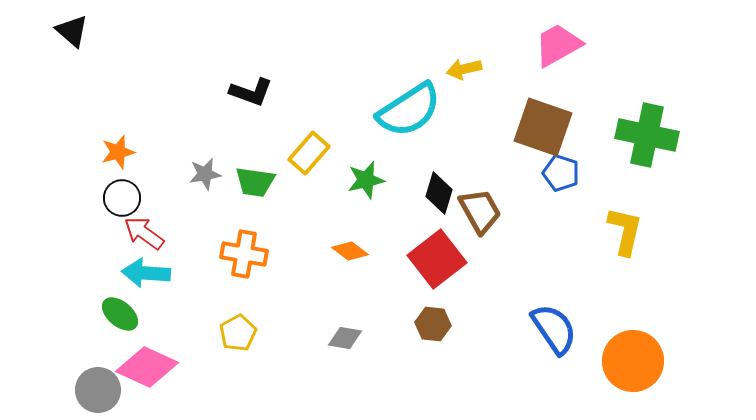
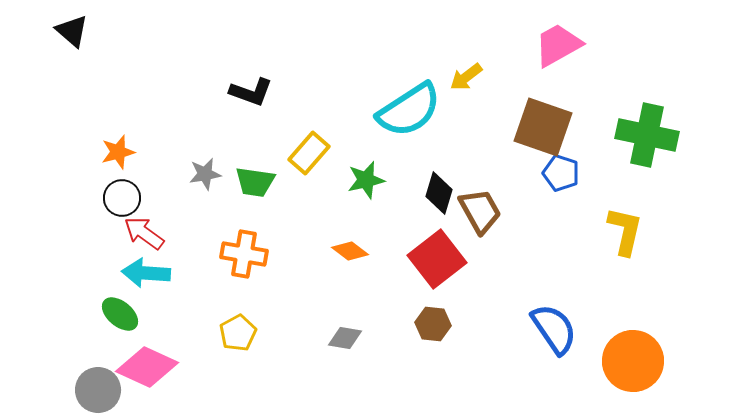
yellow arrow: moved 2 px right, 8 px down; rotated 24 degrees counterclockwise
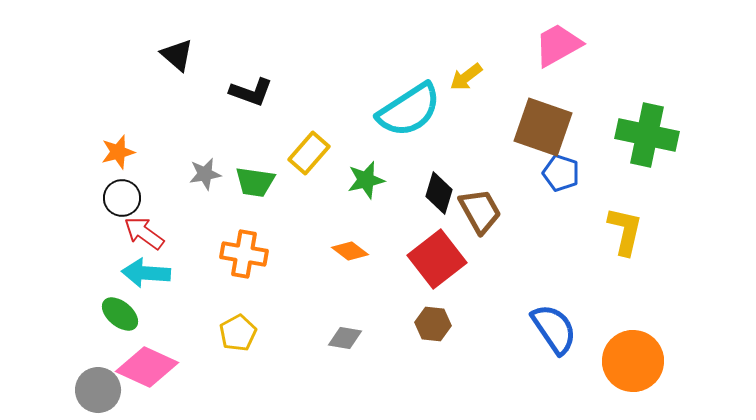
black triangle: moved 105 px right, 24 px down
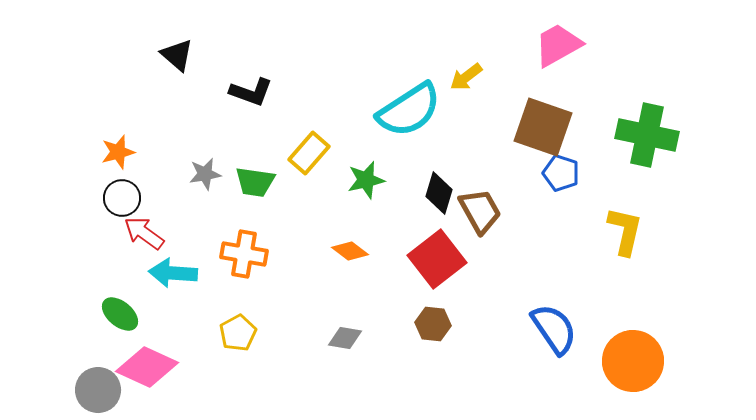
cyan arrow: moved 27 px right
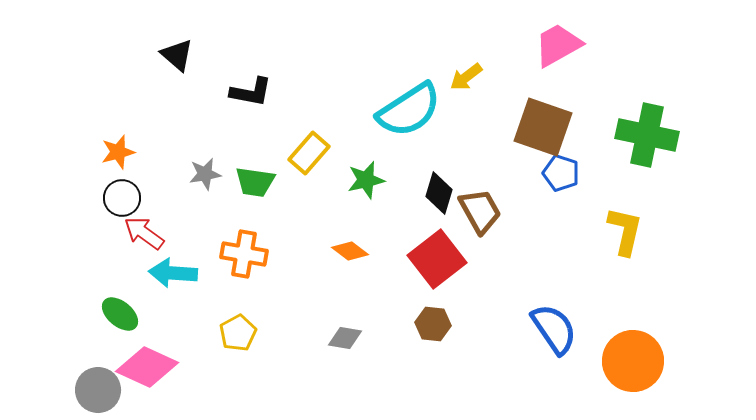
black L-shape: rotated 9 degrees counterclockwise
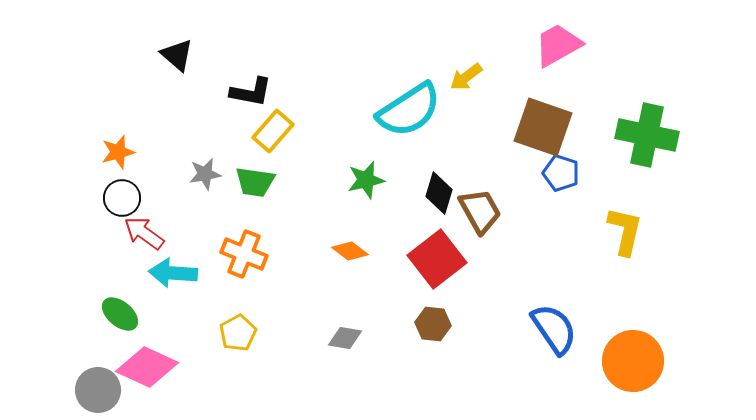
yellow rectangle: moved 36 px left, 22 px up
orange cross: rotated 12 degrees clockwise
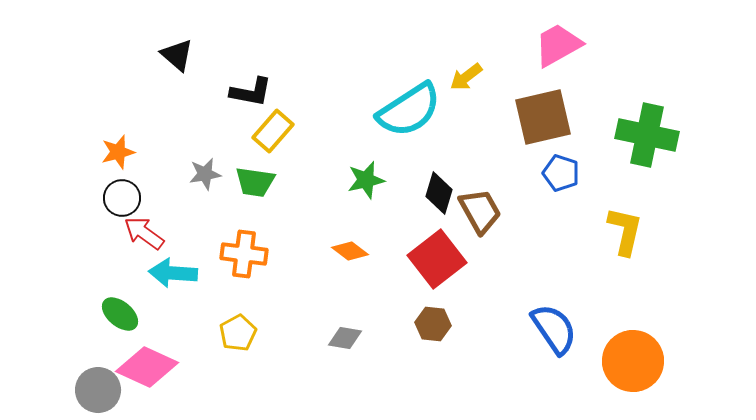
brown square: moved 10 px up; rotated 32 degrees counterclockwise
orange cross: rotated 15 degrees counterclockwise
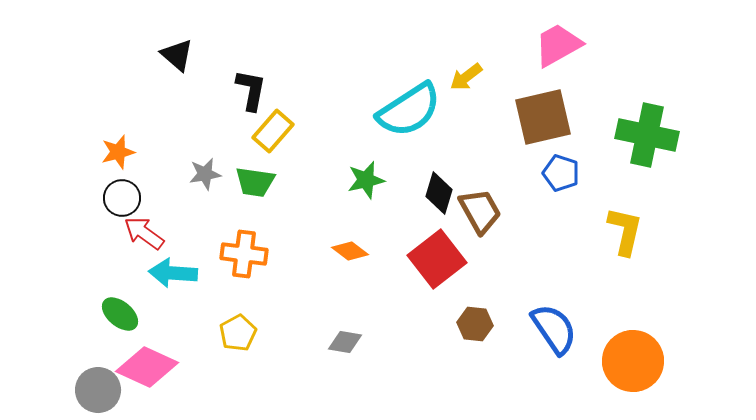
black L-shape: moved 2 px up; rotated 90 degrees counterclockwise
brown hexagon: moved 42 px right
gray diamond: moved 4 px down
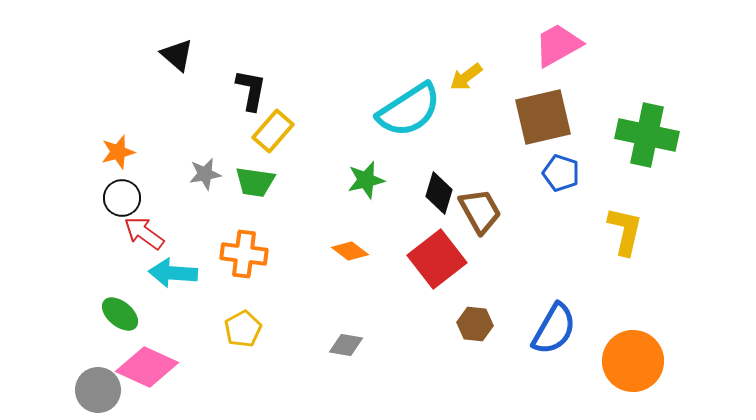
blue semicircle: rotated 64 degrees clockwise
yellow pentagon: moved 5 px right, 4 px up
gray diamond: moved 1 px right, 3 px down
